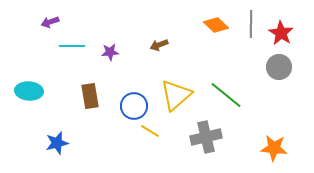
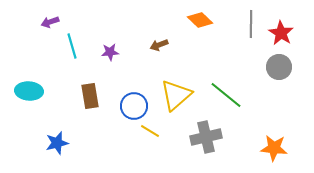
orange diamond: moved 16 px left, 5 px up
cyan line: rotated 75 degrees clockwise
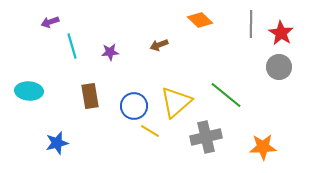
yellow triangle: moved 7 px down
orange star: moved 11 px left, 1 px up; rotated 8 degrees counterclockwise
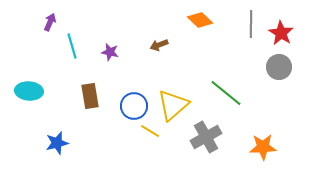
purple arrow: rotated 132 degrees clockwise
purple star: rotated 18 degrees clockwise
green line: moved 2 px up
yellow triangle: moved 3 px left, 3 px down
gray cross: rotated 16 degrees counterclockwise
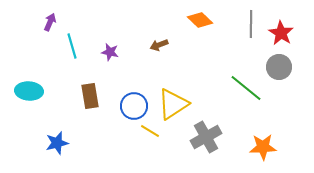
green line: moved 20 px right, 5 px up
yellow triangle: moved 1 px up; rotated 8 degrees clockwise
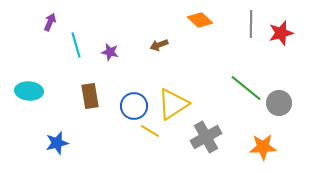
red star: rotated 25 degrees clockwise
cyan line: moved 4 px right, 1 px up
gray circle: moved 36 px down
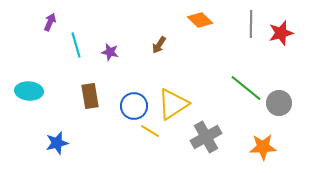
brown arrow: rotated 36 degrees counterclockwise
